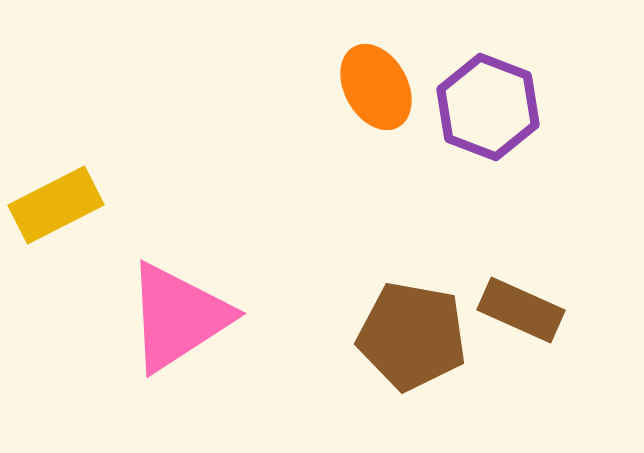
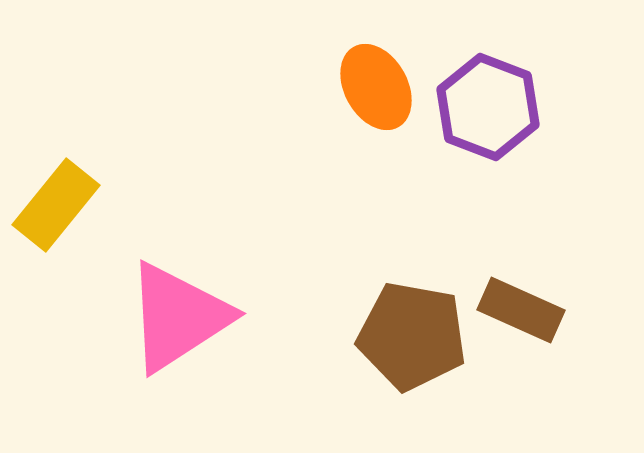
yellow rectangle: rotated 24 degrees counterclockwise
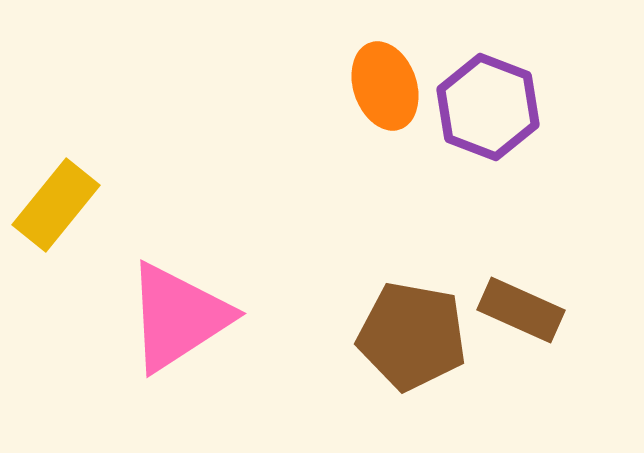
orange ellipse: moved 9 px right, 1 px up; rotated 10 degrees clockwise
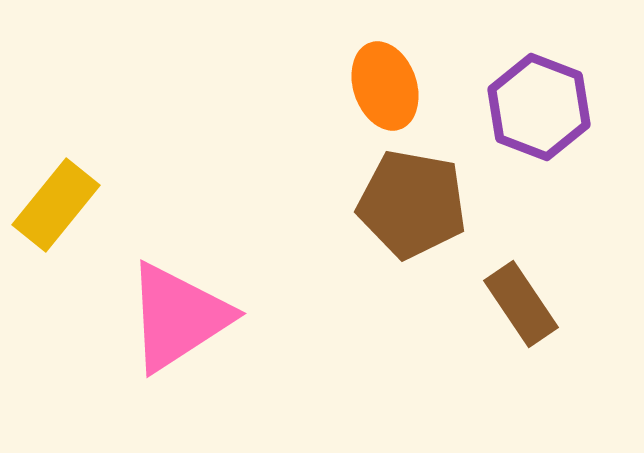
purple hexagon: moved 51 px right
brown rectangle: moved 6 px up; rotated 32 degrees clockwise
brown pentagon: moved 132 px up
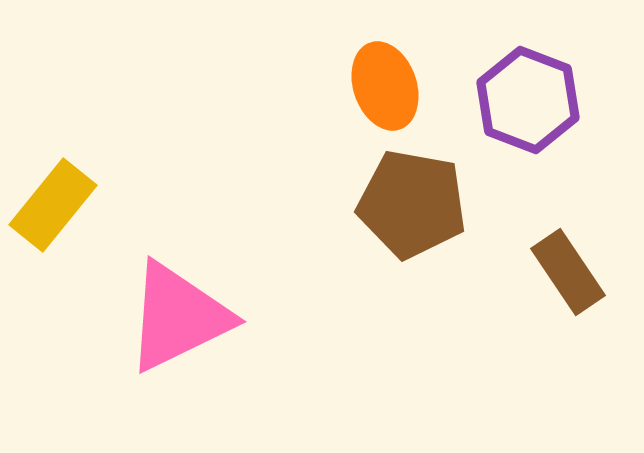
purple hexagon: moved 11 px left, 7 px up
yellow rectangle: moved 3 px left
brown rectangle: moved 47 px right, 32 px up
pink triangle: rotated 7 degrees clockwise
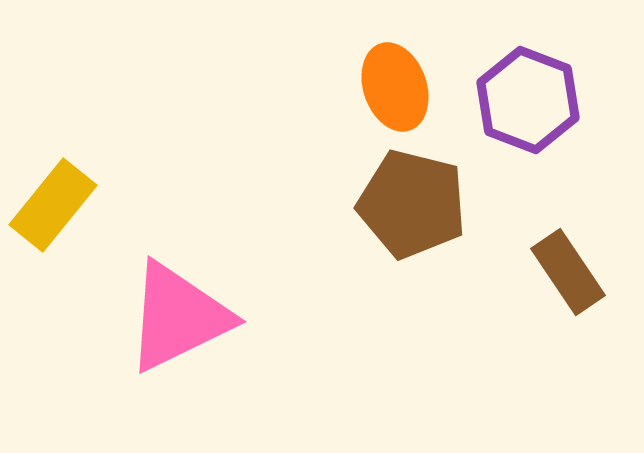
orange ellipse: moved 10 px right, 1 px down
brown pentagon: rotated 4 degrees clockwise
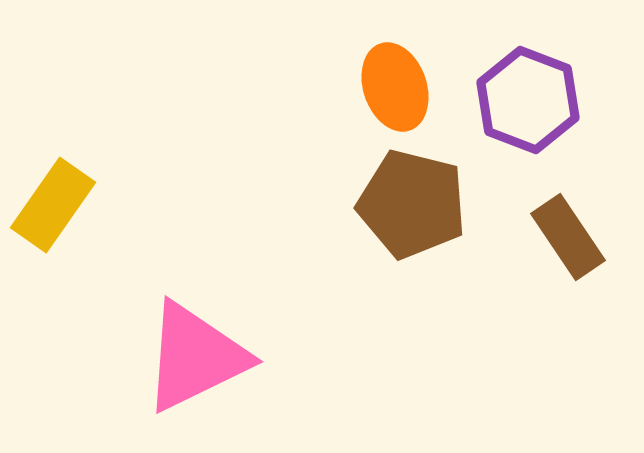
yellow rectangle: rotated 4 degrees counterclockwise
brown rectangle: moved 35 px up
pink triangle: moved 17 px right, 40 px down
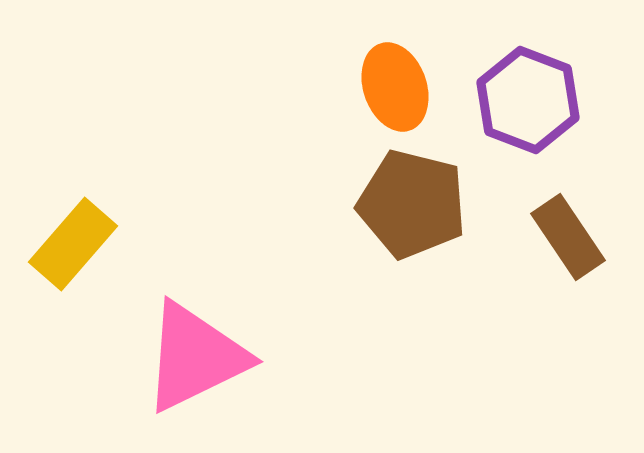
yellow rectangle: moved 20 px right, 39 px down; rotated 6 degrees clockwise
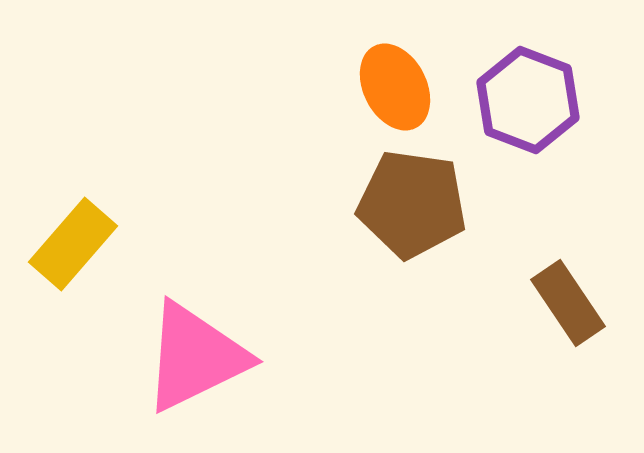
orange ellipse: rotated 8 degrees counterclockwise
brown pentagon: rotated 6 degrees counterclockwise
brown rectangle: moved 66 px down
